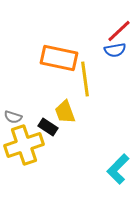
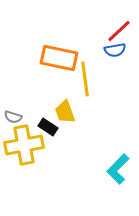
yellow cross: rotated 9 degrees clockwise
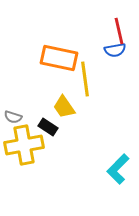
red line: rotated 60 degrees counterclockwise
yellow trapezoid: moved 1 px left, 5 px up; rotated 15 degrees counterclockwise
